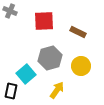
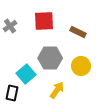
gray cross: moved 15 px down; rotated 32 degrees clockwise
gray hexagon: rotated 15 degrees clockwise
black rectangle: moved 1 px right, 2 px down
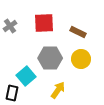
red square: moved 2 px down
yellow circle: moved 7 px up
cyan square: moved 2 px down
yellow arrow: moved 1 px right
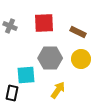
gray cross: rotated 32 degrees counterclockwise
cyan square: moved 1 px up; rotated 36 degrees clockwise
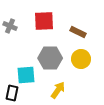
red square: moved 2 px up
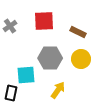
gray cross: rotated 32 degrees clockwise
black rectangle: moved 1 px left
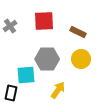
gray hexagon: moved 3 px left, 1 px down
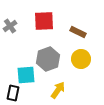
gray hexagon: moved 1 px right; rotated 20 degrees counterclockwise
black rectangle: moved 2 px right
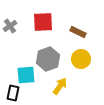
red square: moved 1 px left, 1 px down
yellow arrow: moved 2 px right, 4 px up
